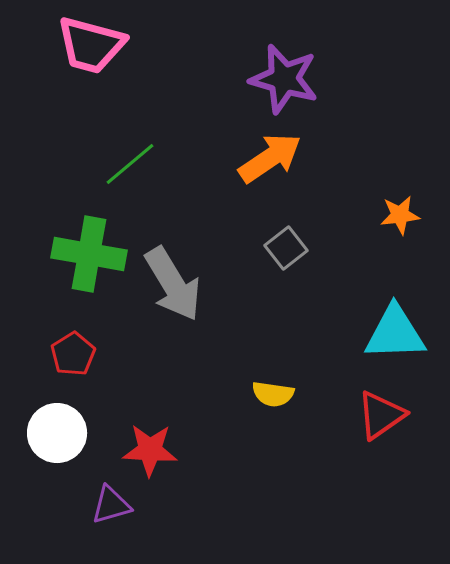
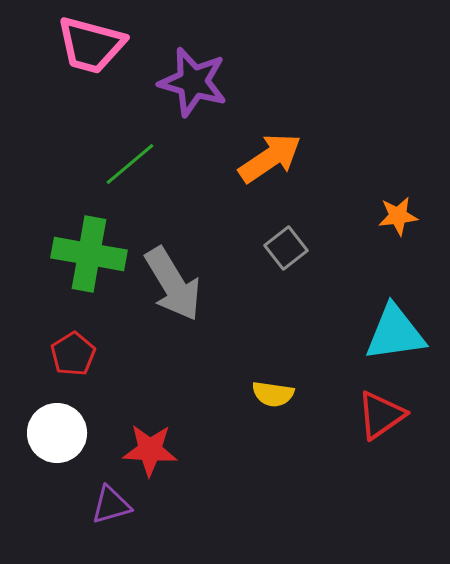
purple star: moved 91 px left, 3 px down
orange star: moved 2 px left, 1 px down
cyan triangle: rotated 6 degrees counterclockwise
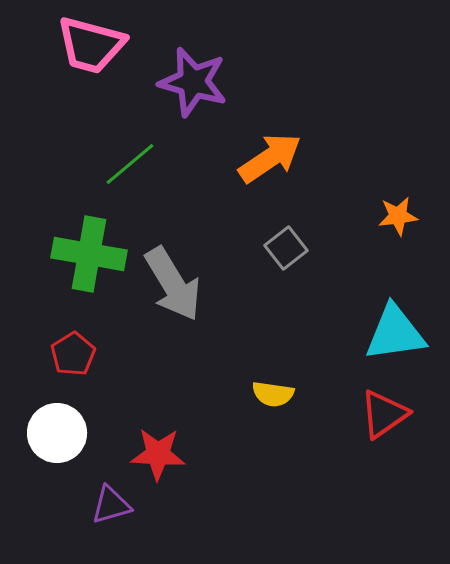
red triangle: moved 3 px right, 1 px up
red star: moved 8 px right, 4 px down
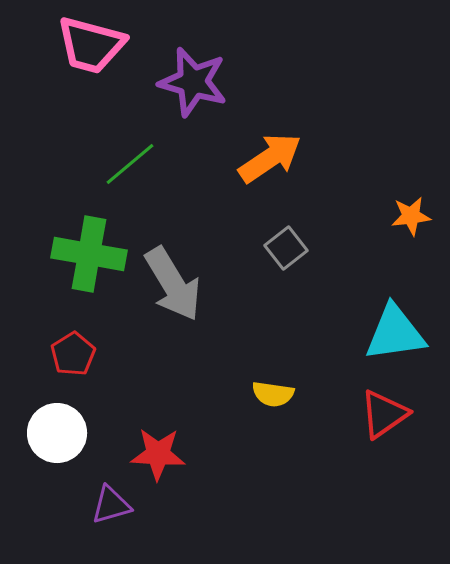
orange star: moved 13 px right
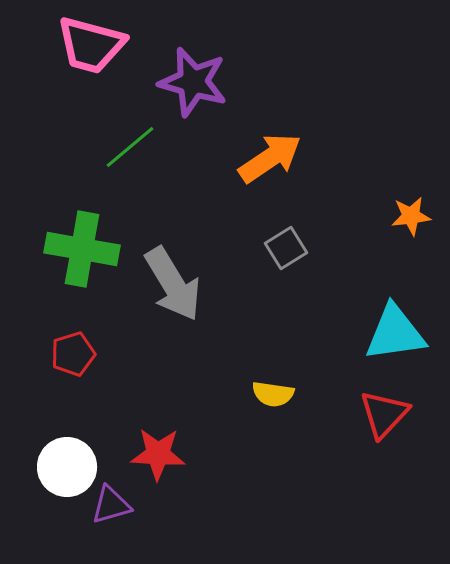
green line: moved 17 px up
gray square: rotated 6 degrees clockwise
green cross: moved 7 px left, 5 px up
red pentagon: rotated 15 degrees clockwise
red triangle: rotated 12 degrees counterclockwise
white circle: moved 10 px right, 34 px down
